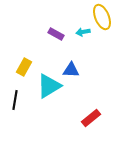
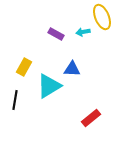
blue triangle: moved 1 px right, 1 px up
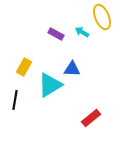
cyan arrow: moved 1 px left; rotated 40 degrees clockwise
cyan triangle: moved 1 px right, 1 px up
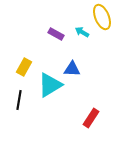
black line: moved 4 px right
red rectangle: rotated 18 degrees counterclockwise
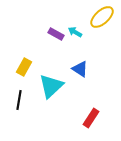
yellow ellipse: rotated 70 degrees clockwise
cyan arrow: moved 7 px left
blue triangle: moved 8 px right; rotated 30 degrees clockwise
cyan triangle: moved 1 px right, 1 px down; rotated 12 degrees counterclockwise
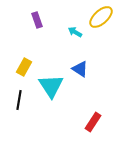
yellow ellipse: moved 1 px left
purple rectangle: moved 19 px left, 14 px up; rotated 42 degrees clockwise
cyan triangle: rotated 20 degrees counterclockwise
red rectangle: moved 2 px right, 4 px down
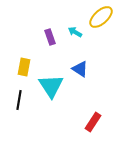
purple rectangle: moved 13 px right, 17 px down
yellow rectangle: rotated 18 degrees counterclockwise
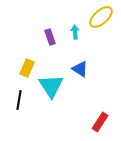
cyan arrow: rotated 56 degrees clockwise
yellow rectangle: moved 3 px right, 1 px down; rotated 12 degrees clockwise
red rectangle: moved 7 px right
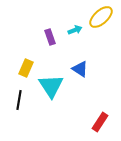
cyan arrow: moved 2 px up; rotated 72 degrees clockwise
yellow rectangle: moved 1 px left
